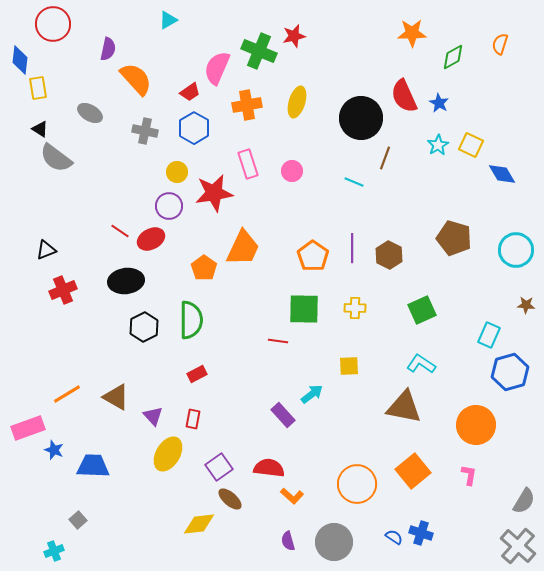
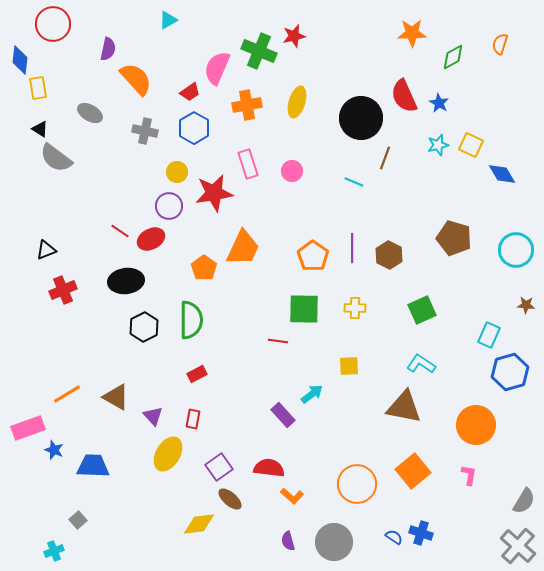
cyan star at (438, 145): rotated 15 degrees clockwise
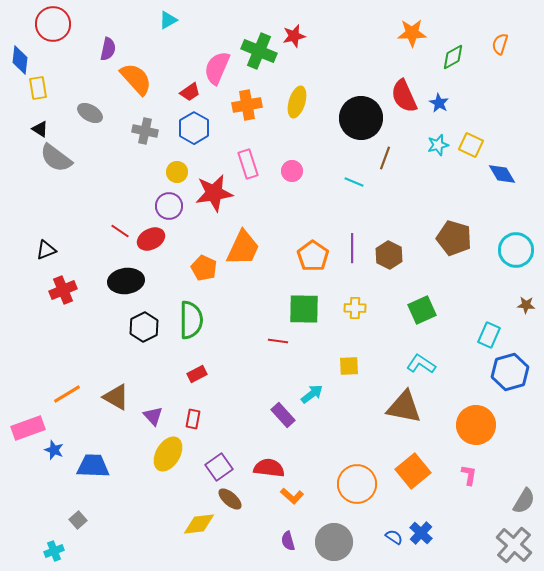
orange pentagon at (204, 268): rotated 10 degrees counterclockwise
blue cross at (421, 533): rotated 25 degrees clockwise
gray cross at (518, 546): moved 4 px left, 1 px up
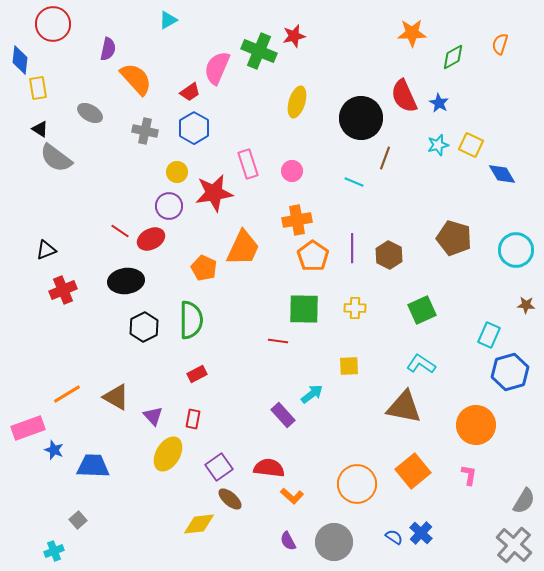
orange cross at (247, 105): moved 50 px right, 115 px down
purple semicircle at (288, 541): rotated 12 degrees counterclockwise
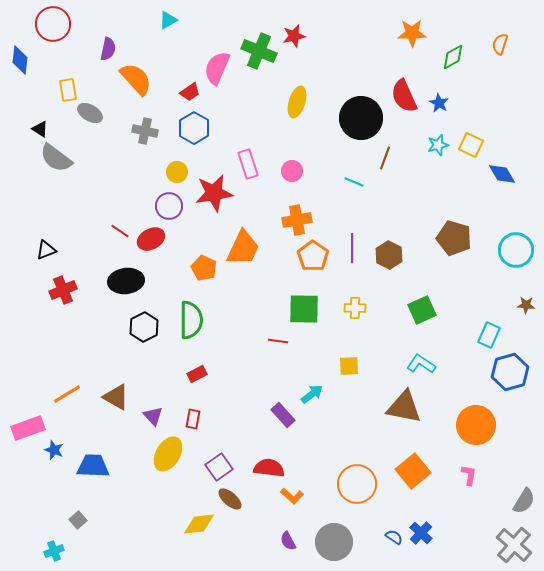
yellow rectangle at (38, 88): moved 30 px right, 2 px down
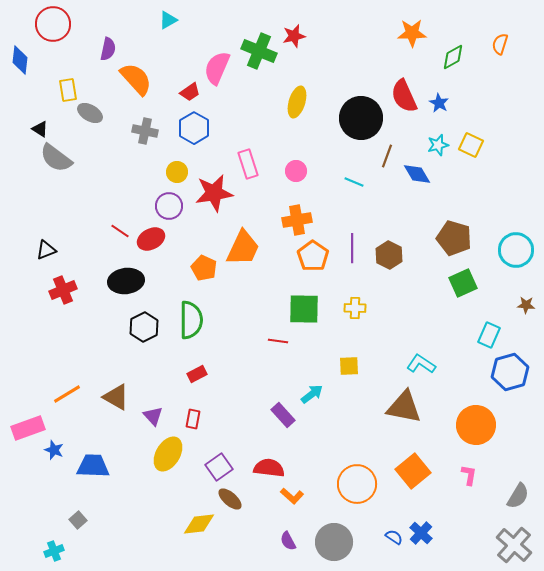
brown line at (385, 158): moved 2 px right, 2 px up
pink circle at (292, 171): moved 4 px right
blue diamond at (502, 174): moved 85 px left
green square at (422, 310): moved 41 px right, 27 px up
gray semicircle at (524, 501): moved 6 px left, 5 px up
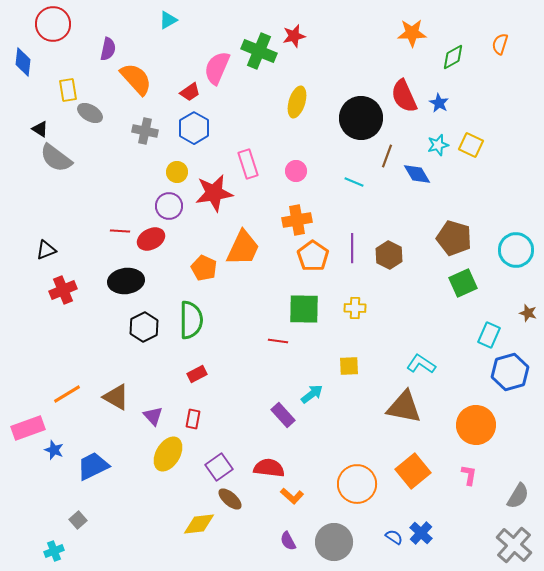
blue diamond at (20, 60): moved 3 px right, 2 px down
red line at (120, 231): rotated 30 degrees counterclockwise
brown star at (526, 305): moved 2 px right, 8 px down; rotated 12 degrees clockwise
blue trapezoid at (93, 466): rotated 28 degrees counterclockwise
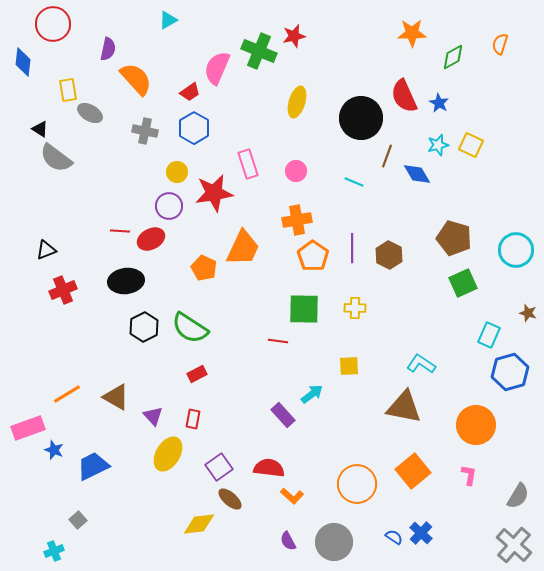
green semicircle at (191, 320): moved 1 px left, 8 px down; rotated 123 degrees clockwise
